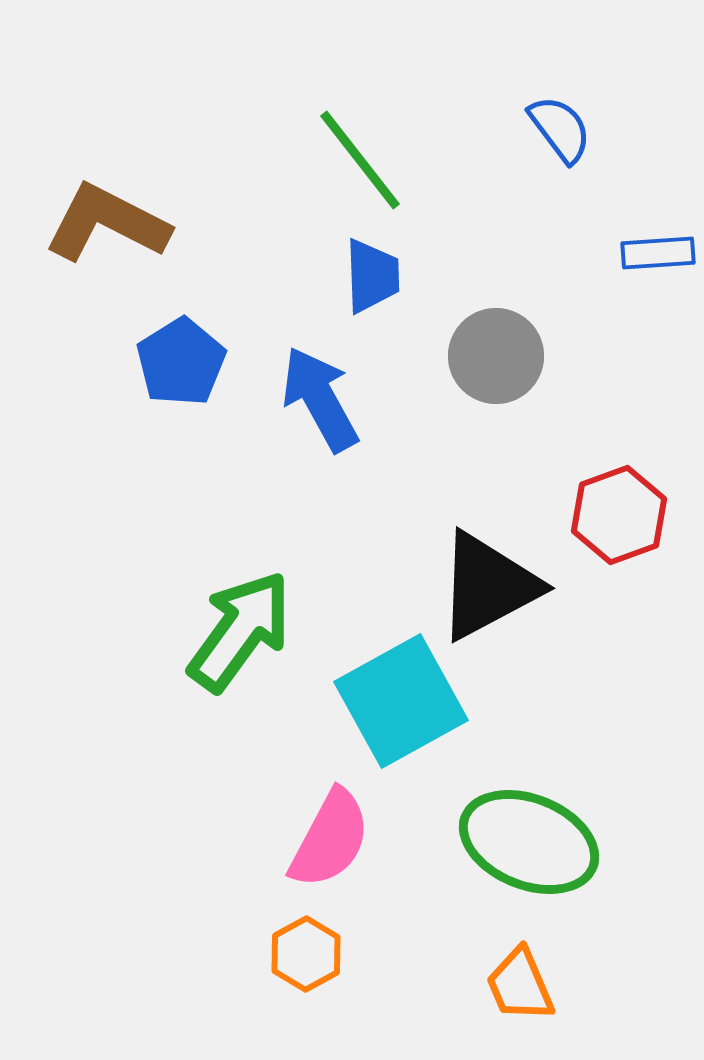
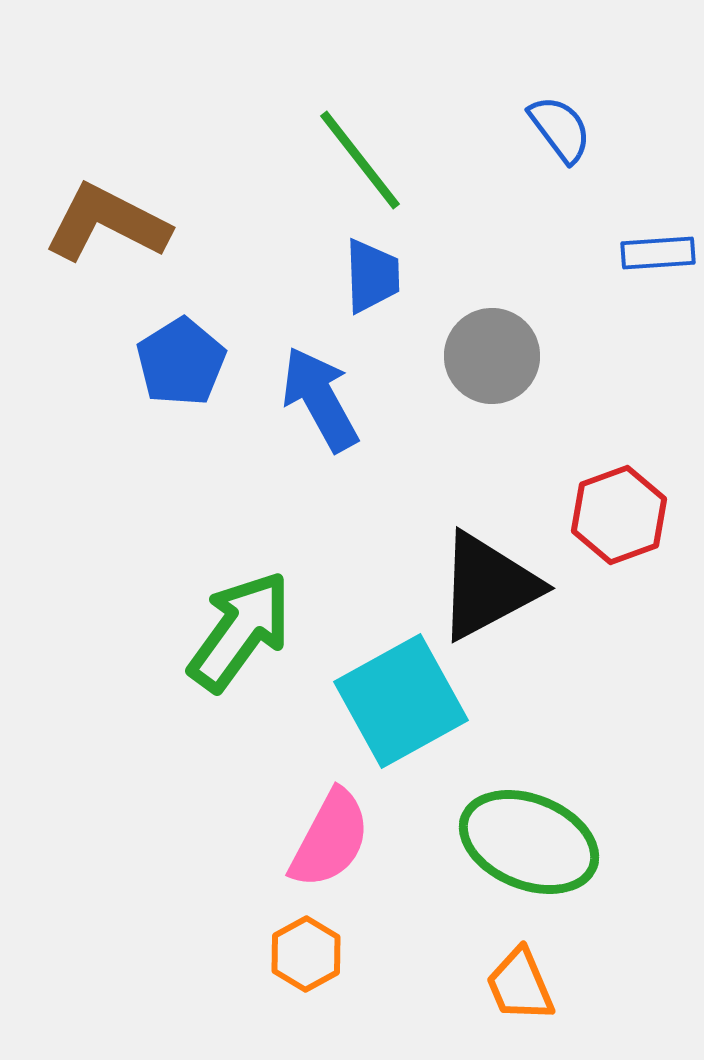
gray circle: moved 4 px left
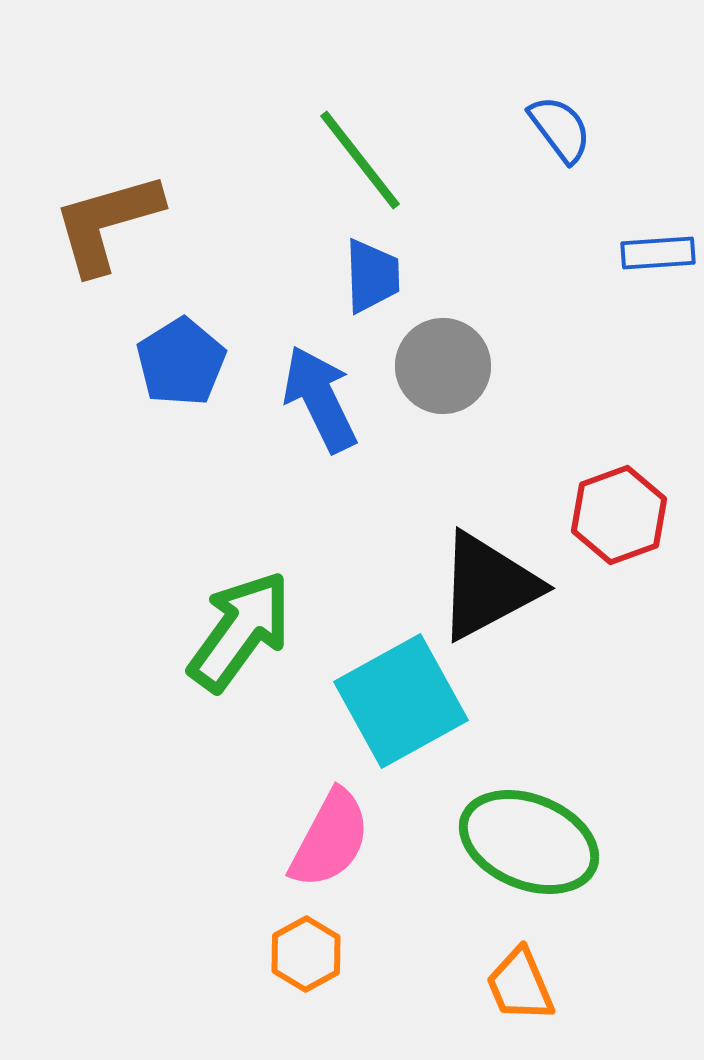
brown L-shape: rotated 43 degrees counterclockwise
gray circle: moved 49 px left, 10 px down
blue arrow: rotated 3 degrees clockwise
